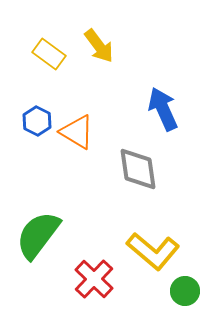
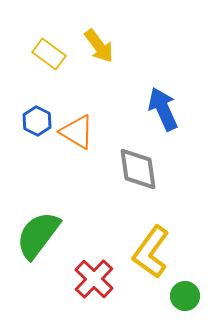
yellow L-shape: moved 2 px left, 1 px down; rotated 86 degrees clockwise
green circle: moved 5 px down
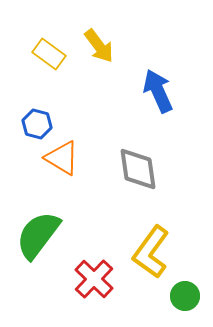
blue arrow: moved 5 px left, 18 px up
blue hexagon: moved 3 px down; rotated 12 degrees counterclockwise
orange triangle: moved 15 px left, 26 px down
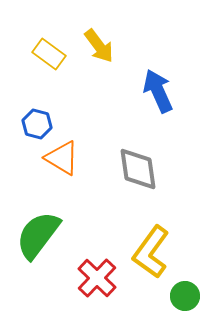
red cross: moved 3 px right, 1 px up
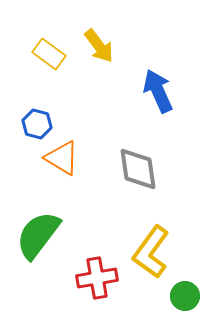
red cross: rotated 36 degrees clockwise
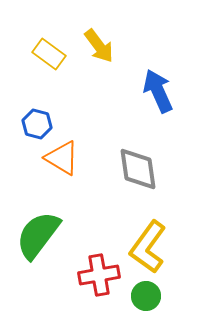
yellow L-shape: moved 3 px left, 5 px up
red cross: moved 2 px right, 3 px up
green circle: moved 39 px left
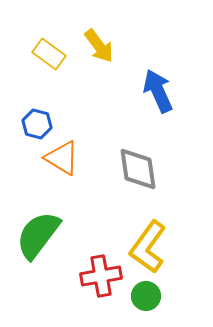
red cross: moved 2 px right, 1 px down
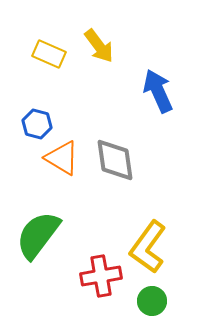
yellow rectangle: rotated 12 degrees counterclockwise
gray diamond: moved 23 px left, 9 px up
green circle: moved 6 px right, 5 px down
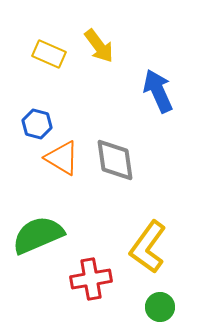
green semicircle: rotated 30 degrees clockwise
red cross: moved 10 px left, 3 px down
green circle: moved 8 px right, 6 px down
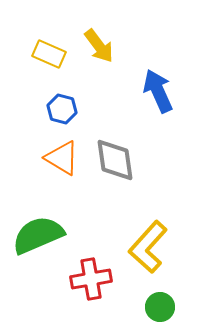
blue hexagon: moved 25 px right, 15 px up
yellow L-shape: rotated 6 degrees clockwise
